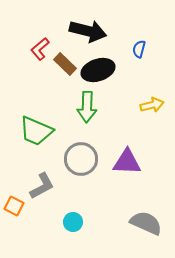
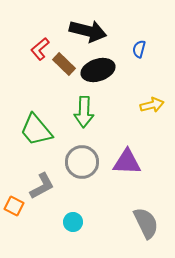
brown rectangle: moved 1 px left
green arrow: moved 3 px left, 5 px down
green trapezoid: moved 1 px up; rotated 27 degrees clockwise
gray circle: moved 1 px right, 3 px down
gray semicircle: rotated 40 degrees clockwise
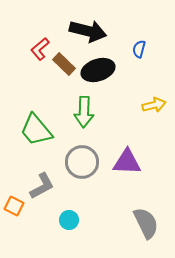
yellow arrow: moved 2 px right
cyan circle: moved 4 px left, 2 px up
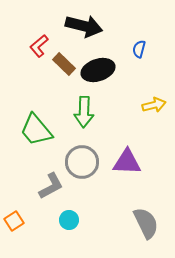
black arrow: moved 4 px left, 5 px up
red L-shape: moved 1 px left, 3 px up
gray L-shape: moved 9 px right
orange square: moved 15 px down; rotated 30 degrees clockwise
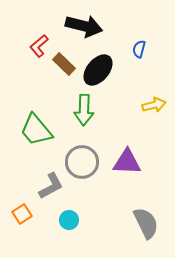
black ellipse: rotated 32 degrees counterclockwise
green arrow: moved 2 px up
orange square: moved 8 px right, 7 px up
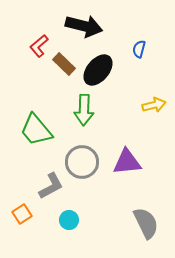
purple triangle: rotated 8 degrees counterclockwise
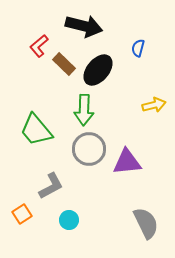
blue semicircle: moved 1 px left, 1 px up
gray circle: moved 7 px right, 13 px up
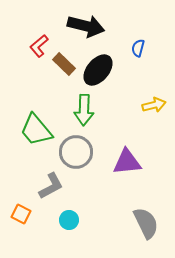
black arrow: moved 2 px right
gray circle: moved 13 px left, 3 px down
orange square: moved 1 px left; rotated 30 degrees counterclockwise
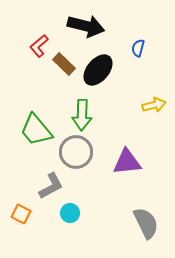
green arrow: moved 2 px left, 5 px down
cyan circle: moved 1 px right, 7 px up
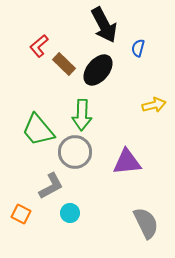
black arrow: moved 18 px right, 1 px up; rotated 48 degrees clockwise
green trapezoid: moved 2 px right
gray circle: moved 1 px left
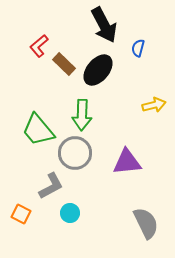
gray circle: moved 1 px down
